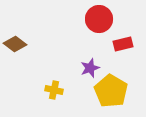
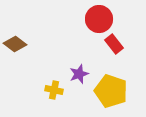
red rectangle: moved 9 px left; rotated 66 degrees clockwise
purple star: moved 11 px left, 6 px down
yellow pentagon: rotated 12 degrees counterclockwise
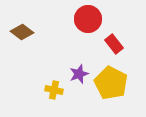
red circle: moved 11 px left
brown diamond: moved 7 px right, 12 px up
yellow pentagon: moved 8 px up; rotated 8 degrees clockwise
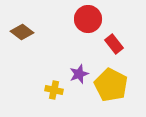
yellow pentagon: moved 2 px down
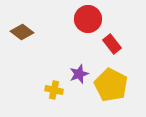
red rectangle: moved 2 px left
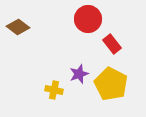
brown diamond: moved 4 px left, 5 px up
yellow pentagon: moved 1 px up
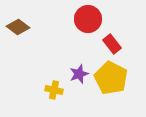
yellow pentagon: moved 6 px up
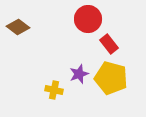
red rectangle: moved 3 px left
yellow pentagon: rotated 12 degrees counterclockwise
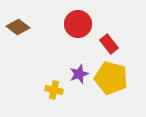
red circle: moved 10 px left, 5 px down
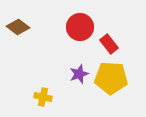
red circle: moved 2 px right, 3 px down
yellow pentagon: rotated 12 degrees counterclockwise
yellow cross: moved 11 px left, 7 px down
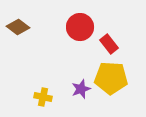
purple star: moved 2 px right, 15 px down
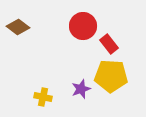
red circle: moved 3 px right, 1 px up
yellow pentagon: moved 2 px up
